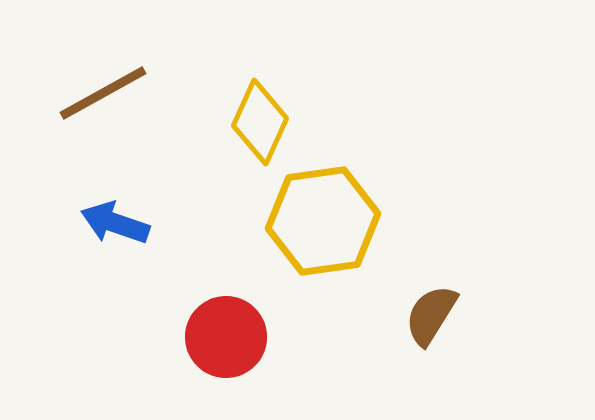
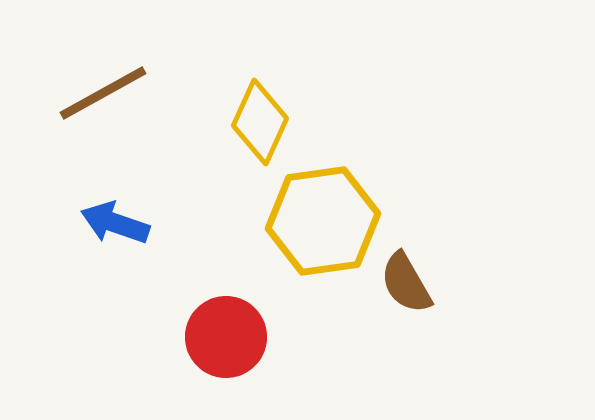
brown semicircle: moved 25 px left, 32 px up; rotated 62 degrees counterclockwise
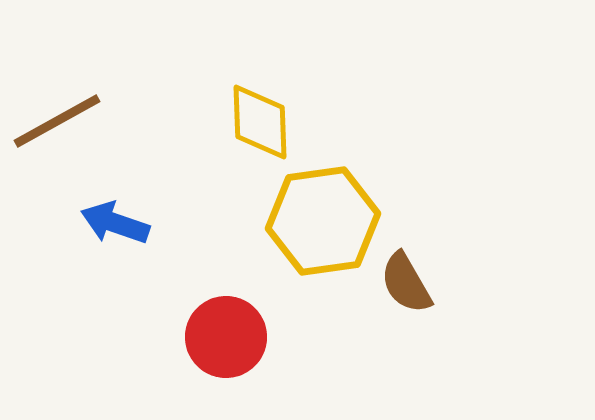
brown line: moved 46 px left, 28 px down
yellow diamond: rotated 26 degrees counterclockwise
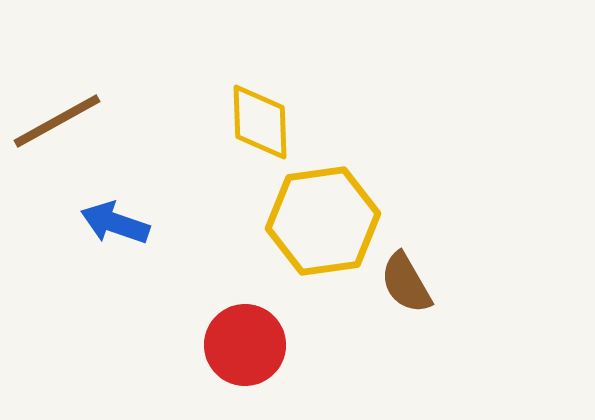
red circle: moved 19 px right, 8 px down
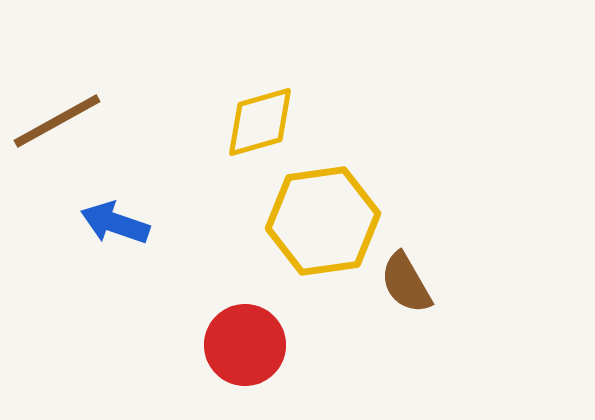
yellow diamond: rotated 76 degrees clockwise
